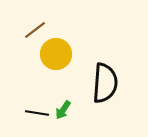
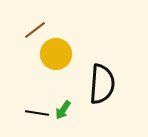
black semicircle: moved 3 px left, 1 px down
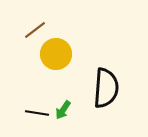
black semicircle: moved 4 px right, 4 px down
